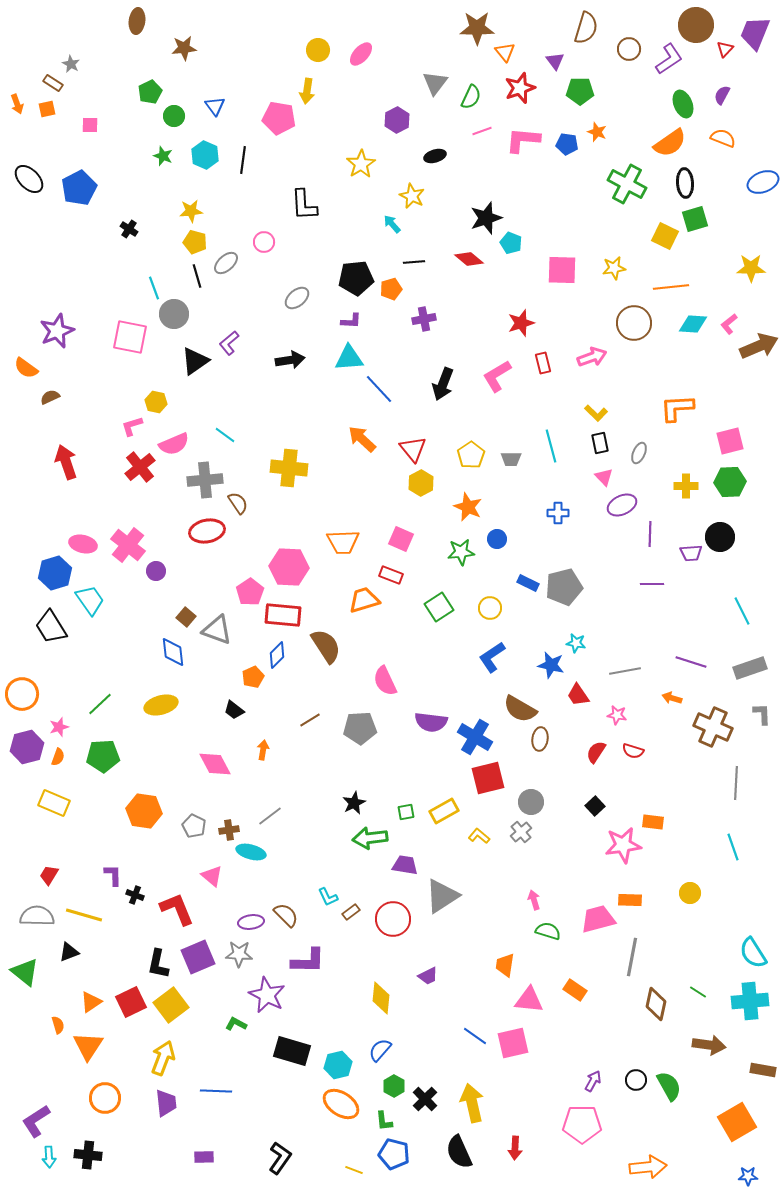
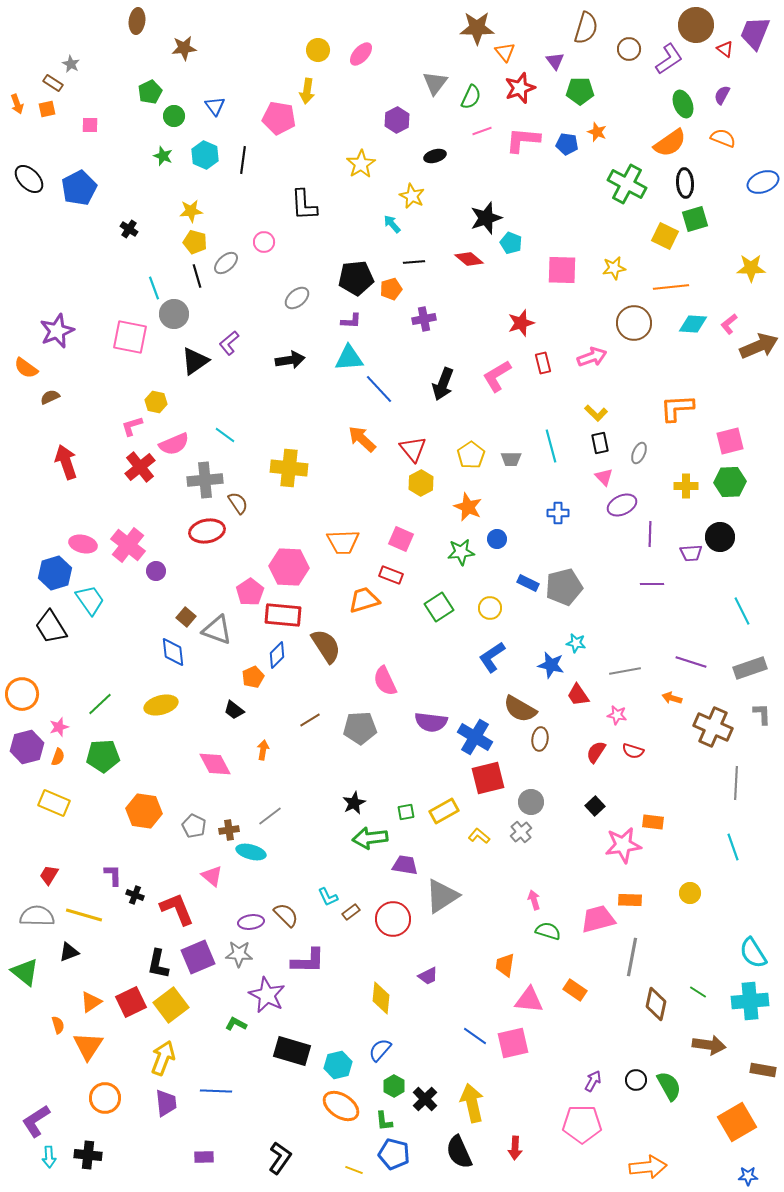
red triangle at (725, 49): rotated 36 degrees counterclockwise
orange ellipse at (341, 1104): moved 2 px down
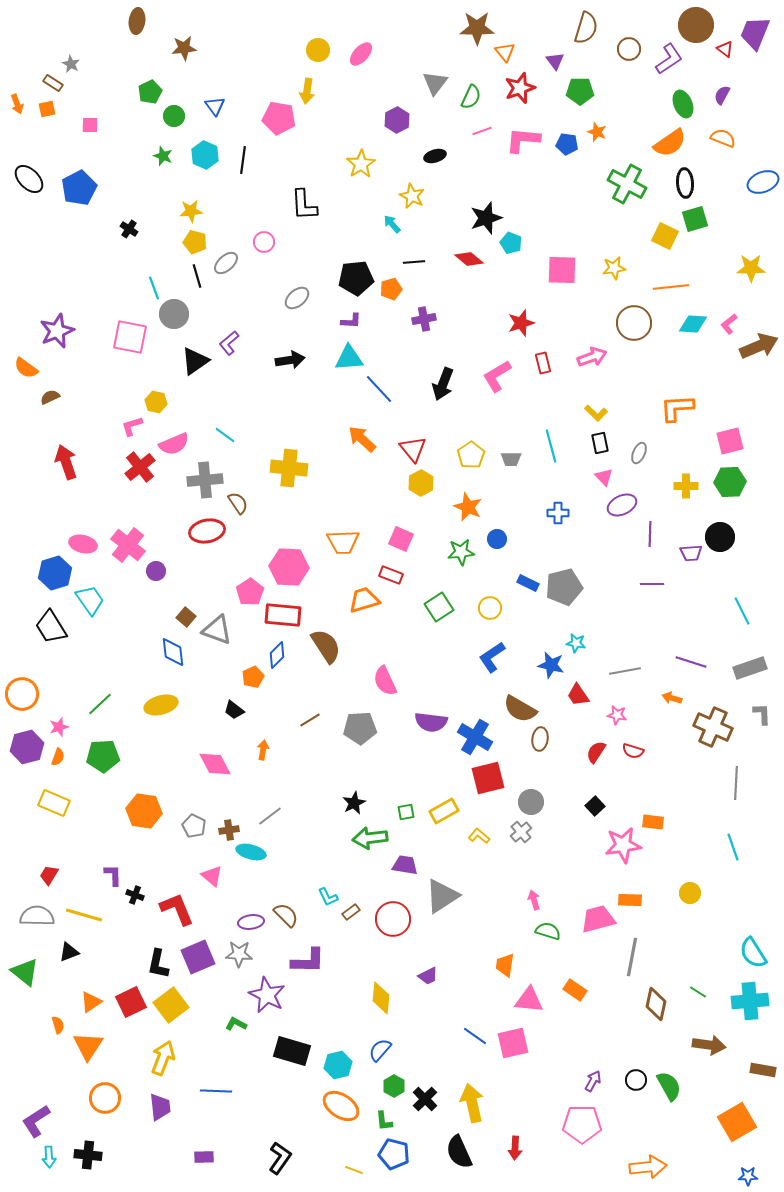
purple trapezoid at (166, 1103): moved 6 px left, 4 px down
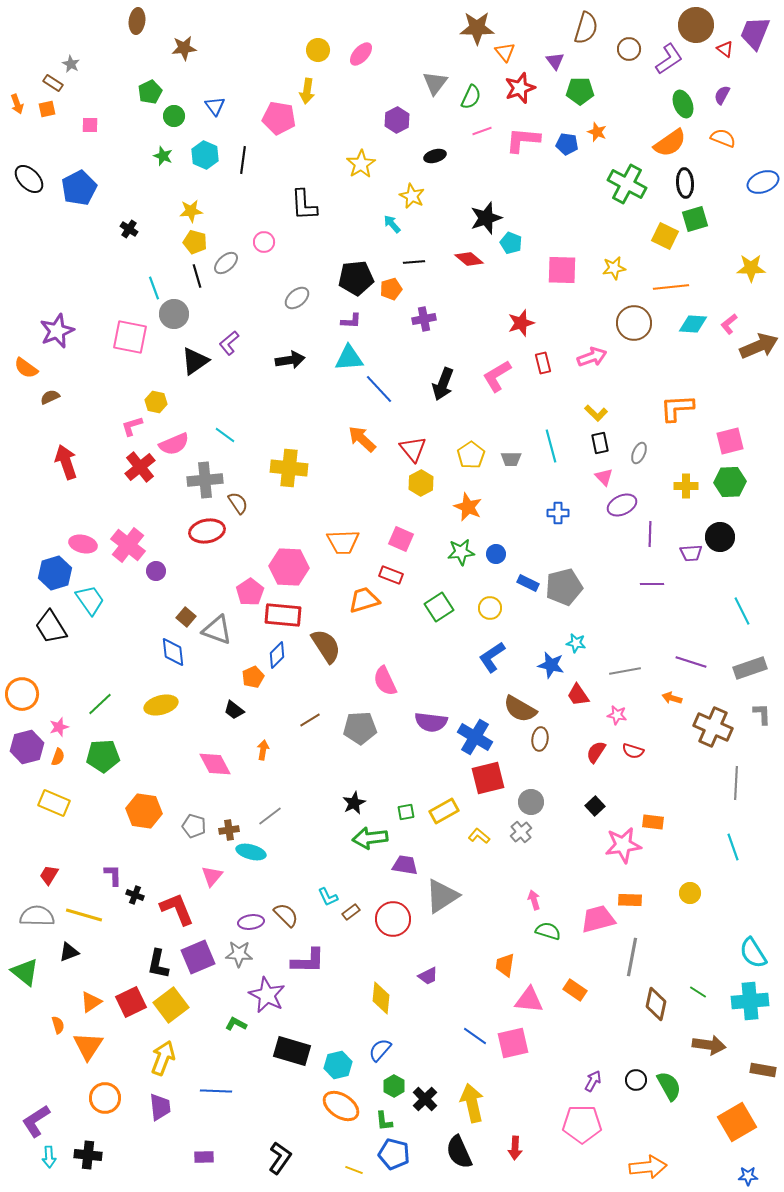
blue circle at (497, 539): moved 1 px left, 15 px down
gray pentagon at (194, 826): rotated 10 degrees counterclockwise
pink triangle at (212, 876): rotated 30 degrees clockwise
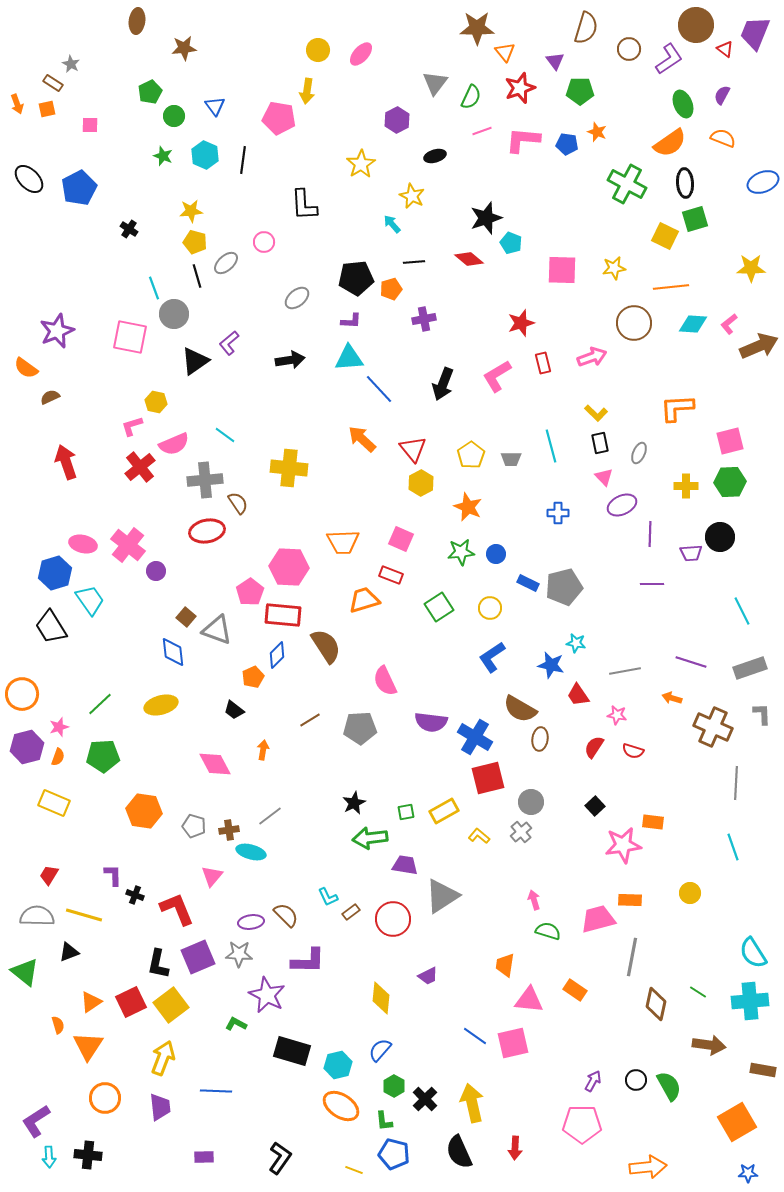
red semicircle at (596, 752): moved 2 px left, 5 px up
blue star at (748, 1176): moved 3 px up
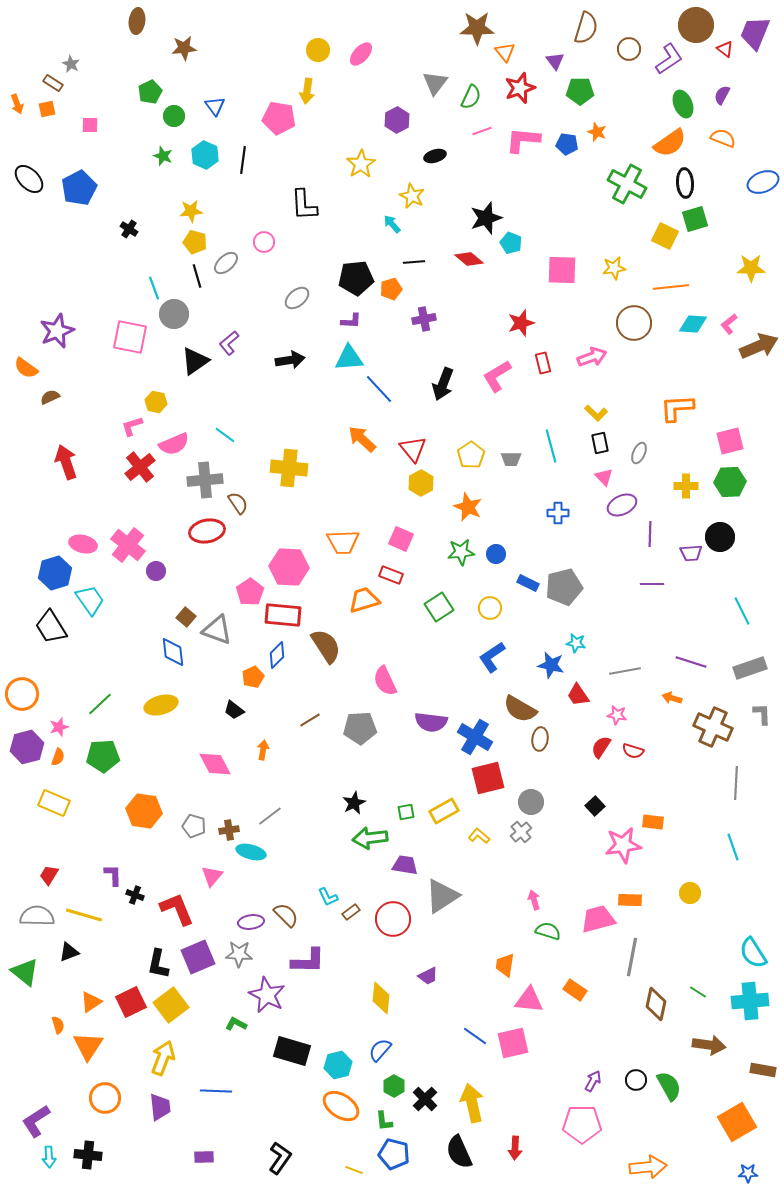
red semicircle at (594, 747): moved 7 px right
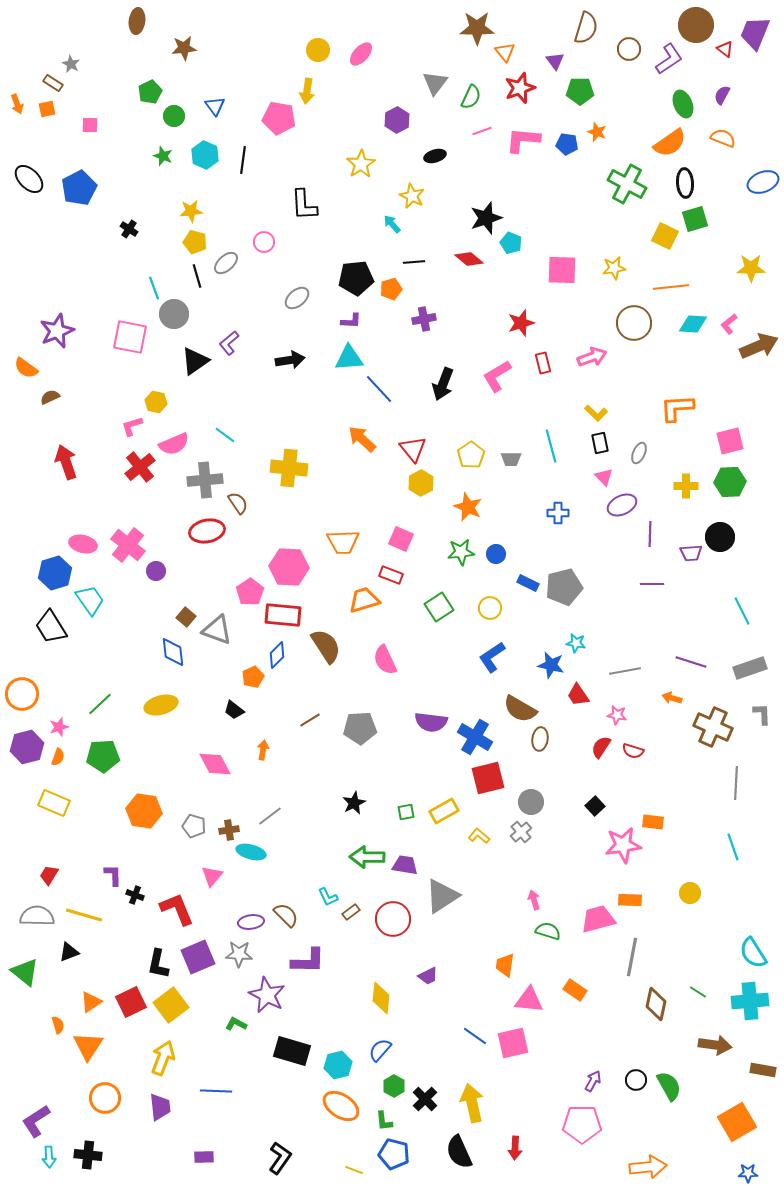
pink semicircle at (385, 681): moved 21 px up
green arrow at (370, 838): moved 3 px left, 19 px down; rotated 8 degrees clockwise
brown arrow at (709, 1045): moved 6 px right
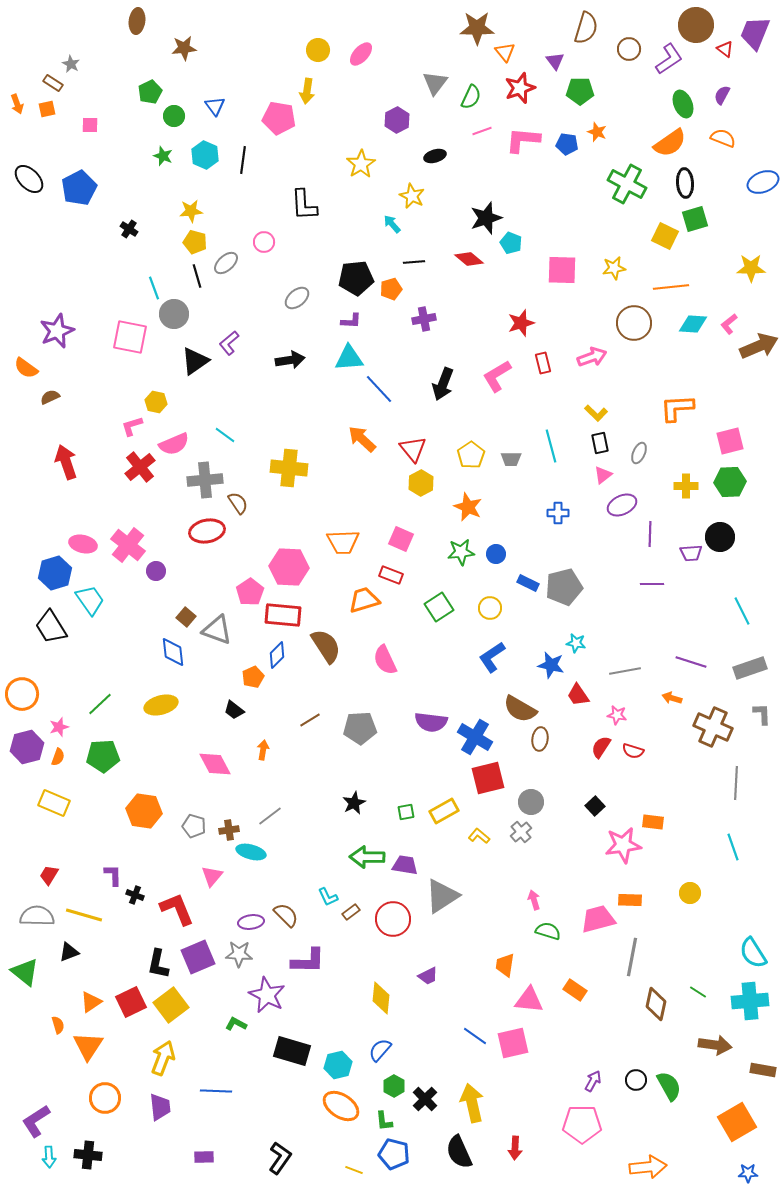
pink triangle at (604, 477): moved 1 px left, 2 px up; rotated 36 degrees clockwise
